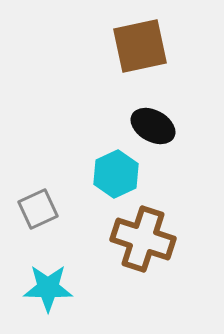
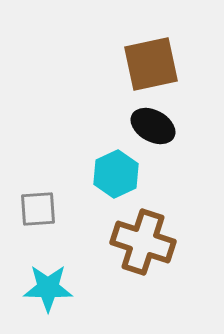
brown square: moved 11 px right, 18 px down
gray square: rotated 21 degrees clockwise
brown cross: moved 3 px down
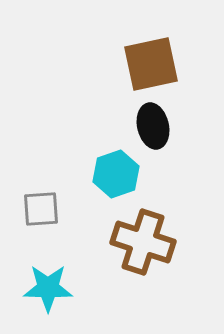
black ellipse: rotated 48 degrees clockwise
cyan hexagon: rotated 6 degrees clockwise
gray square: moved 3 px right
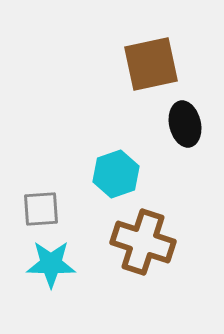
black ellipse: moved 32 px right, 2 px up
cyan star: moved 3 px right, 24 px up
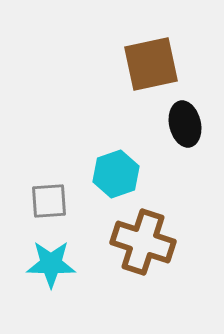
gray square: moved 8 px right, 8 px up
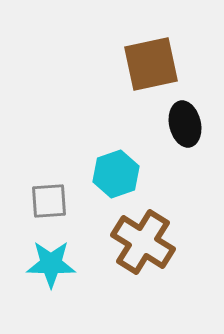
brown cross: rotated 14 degrees clockwise
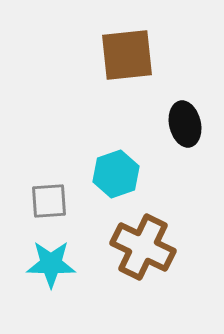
brown square: moved 24 px left, 9 px up; rotated 6 degrees clockwise
brown cross: moved 5 px down; rotated 6 degrees counterclockwise
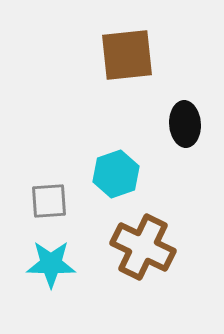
black ellipse: rotated 9 degrees clockwise
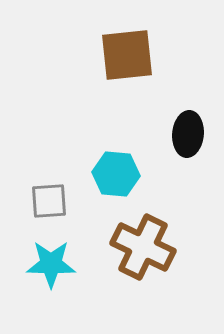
black ellipse: moved 3 px right, 10 px down; rotated 9 degrees clockwise
cyan hexagon: rotated 24 degrees clockwise
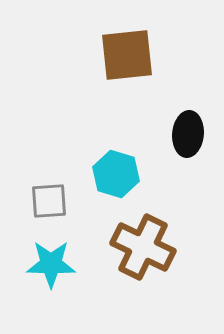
cyan hexagon: rotated 12 degrees clockwise
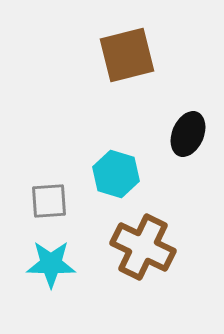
brown square: rotated 8 degrees counterclockwise
black ellipse: rotated 18 degrees clockwise
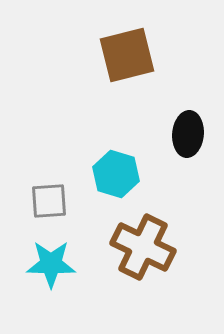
black ellipse: rotated 18 degrees counterclockwise
